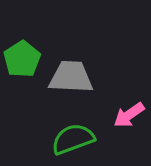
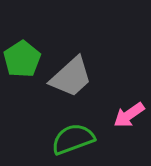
gray trapezoid: rotated 135 degrees clockwise
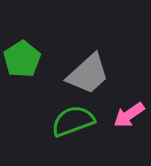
gray trapezoid: moved 17 px right, 3 px up
green semicircle: moved 18 px up
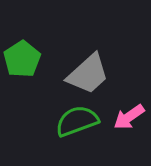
pink arrow: moved 2 px down
green semicircle: moved 4 px right
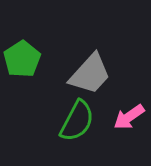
gray trapezoid: moved 2 px right; rotated 6 degrees counterclockwise
green semicircle: rotated 138 degrees clockwise
